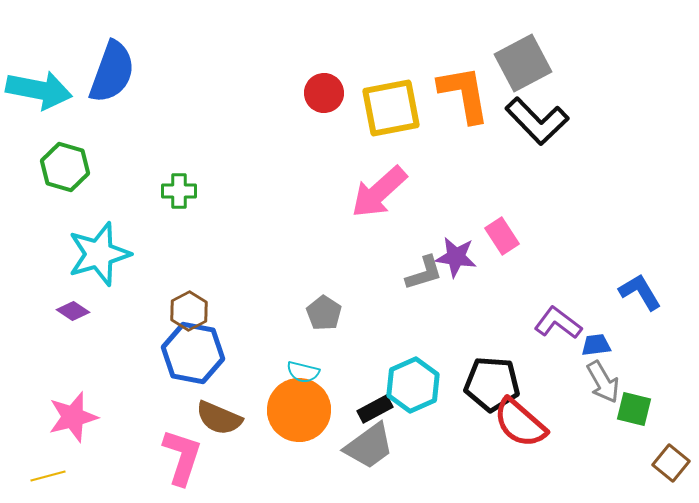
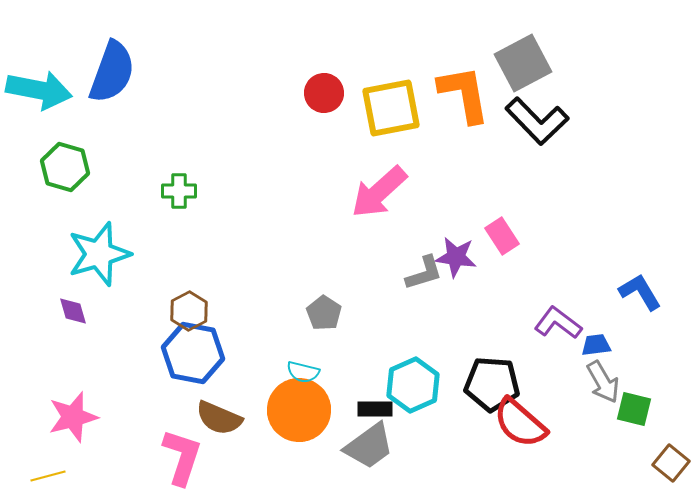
purple diamond: rotated 40 degrees clockwise
black rectangle: rotated 28 degrees clockwise
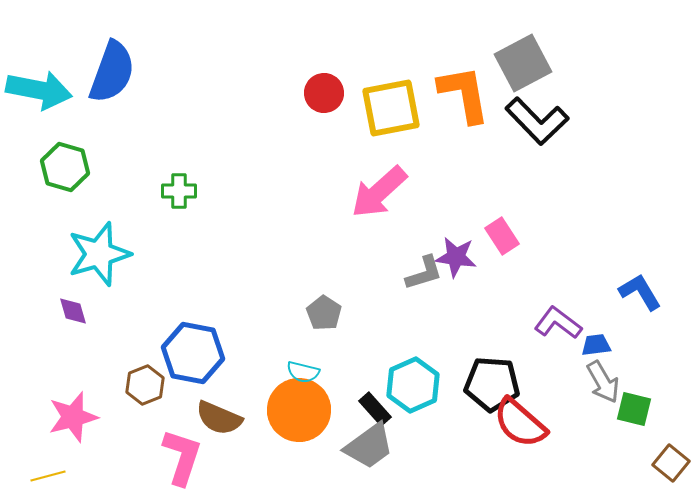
brown hexagon: moved 44 px left, 74 px down; rotated 6 degrees clockwise
black rectangle: rotated 48 degrees clockwise
